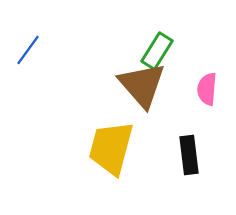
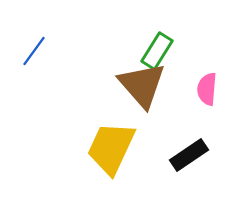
blue line: moved 6 px right, 1 px down
yellow trapezoid: rotated 10 degrees clockwise
black rectangle: rotated 63 degrees clockwise
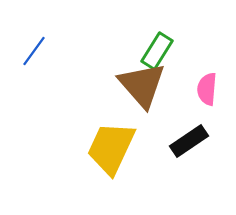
black rectangle: moved 14 px up
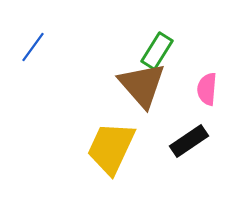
blue line: moved 1 px left, 4 px up
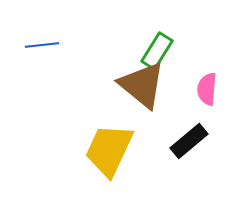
blue line: moved 9 px right, 2 px up; rotated 48 degrees clockwise
brown triangle: rotated 10 degrees counterclockwise
black rectangle: rotated 6 degrees counterclockwise
yellow trapezoid: moved 2 px left, 2 px down
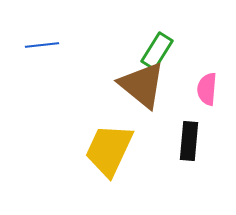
black rectangle: rotated 45 degrees counterclockwise
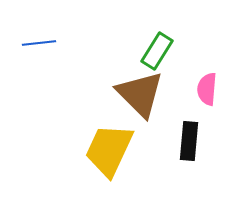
blue line: moved 3 px left, 2 px up
brown triangle: moved 2 px left, 9 px down; rotated 6 degrees clockwise
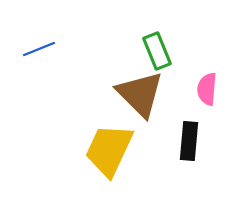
blue line: moved 6 px down; rotated 16 degrees counterclockwise
green rectangle: rotated 54 degrees counterclockwise
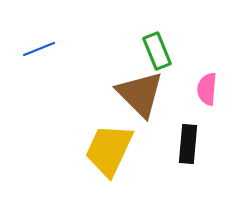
black rectangle: moved 1 px left, 3 px down
